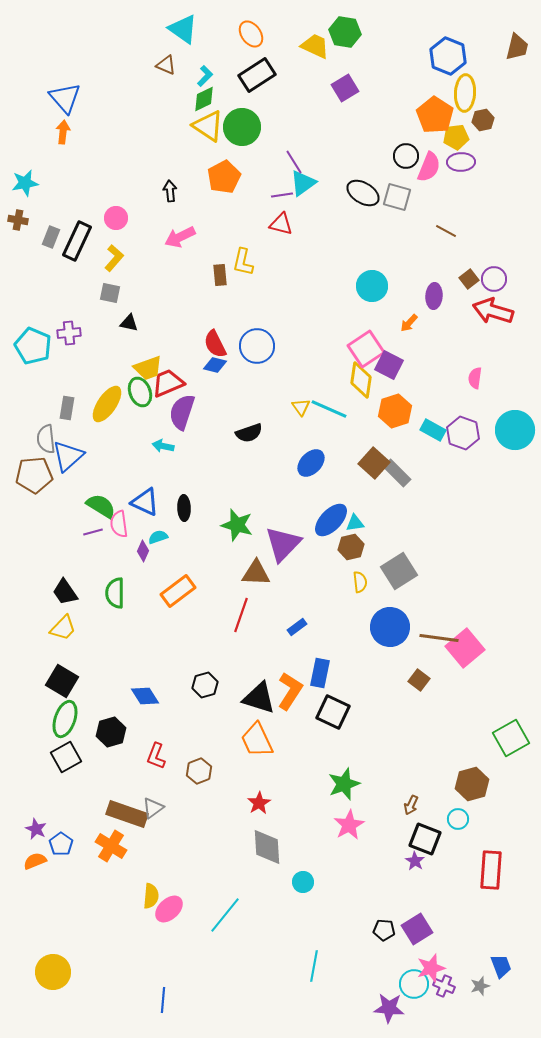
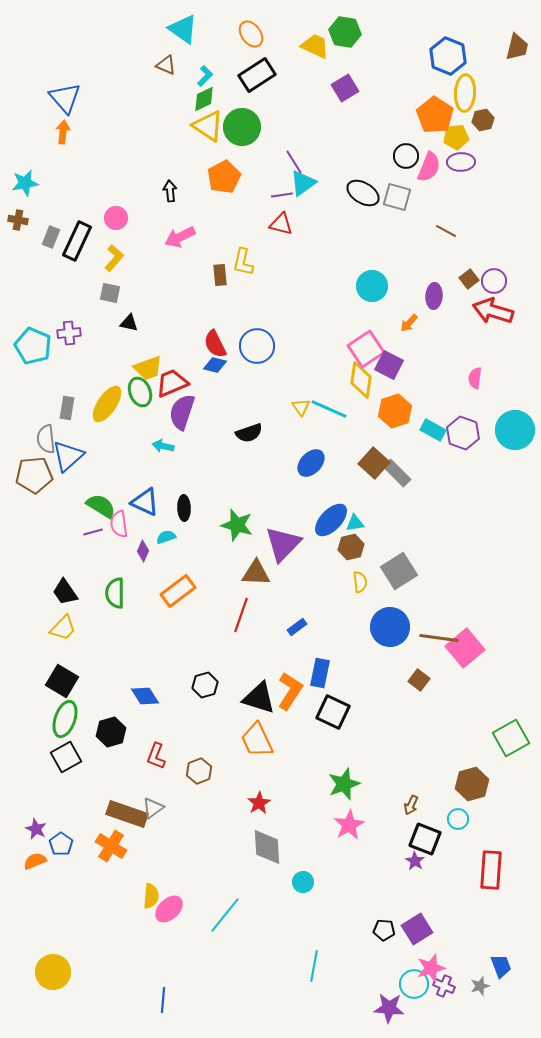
purple circle at (494, 279): moved 2 px down
red trapezoid at (168, 383): moved 4 px right
cyan semicircle at (158, 537): moved 8 px right
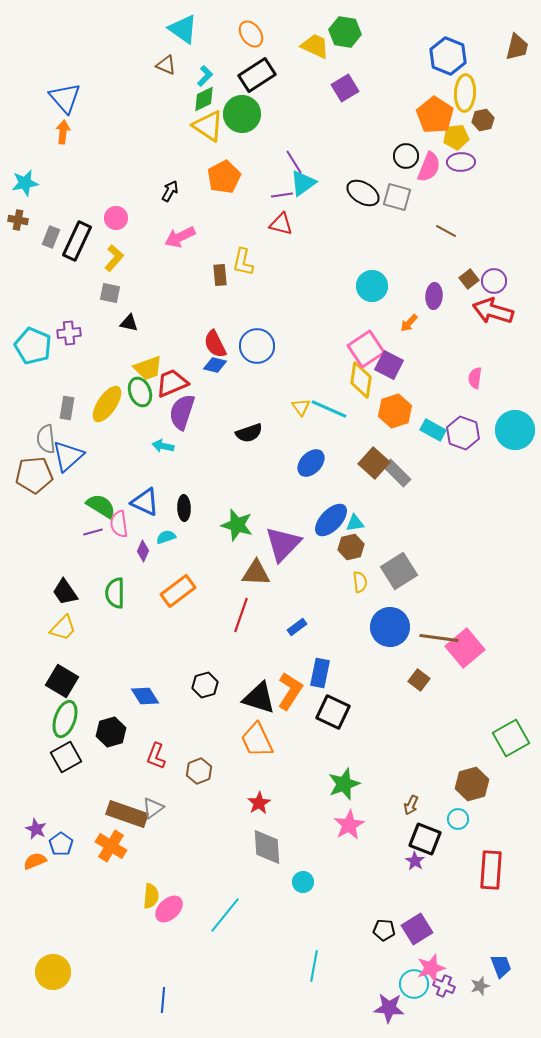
green circle at (242, 127): moved 13 px up
black arrow at (170, 191): rotated 35 degrees clockwise
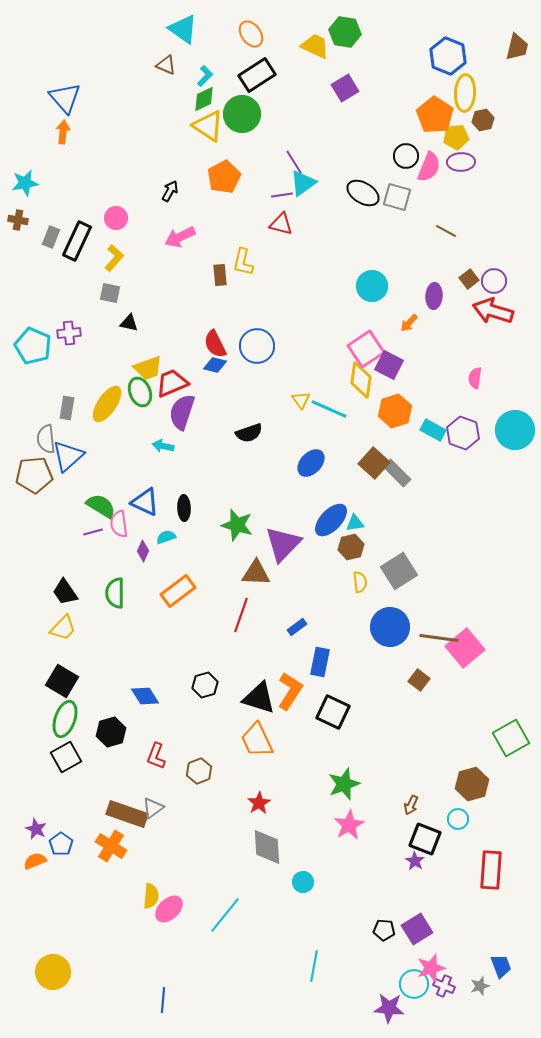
yellow triangle at (301, 407): moved 7 px up
blue rectangle at (320, 673): moved 11 px up
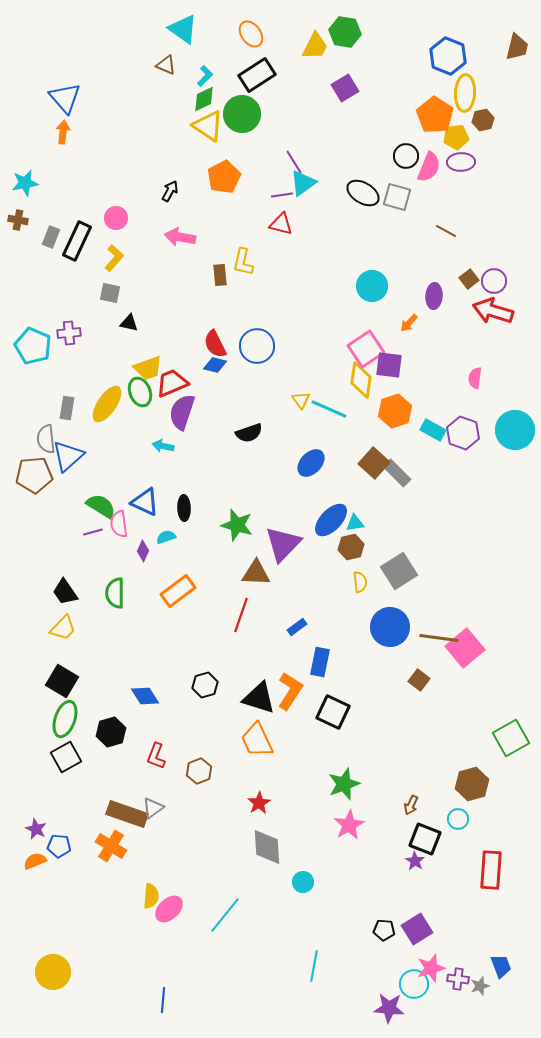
yellow trapezoid at (315, 46): rotated 92 degrees clockwise
pink arrow at (180, 237): rotated 36 degrees clockwise
purple square at (389, 365): rotated 20 degrees counterclockwise
blue pentagon at (61, 844): moved 2 px left, 2 px down; rotated 30 degrees counterclockwise
purple cross at (444, 986): moved 14 px right, 7 px up; rotated 15 degrees counterclockwise
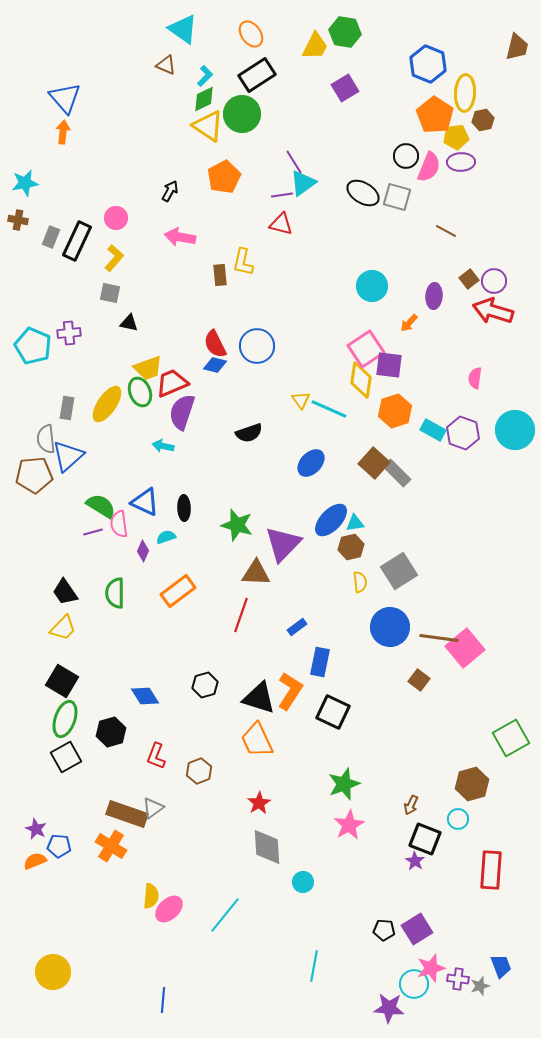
blue hexagon at (448, 56): moved 20 px left, 8 px down
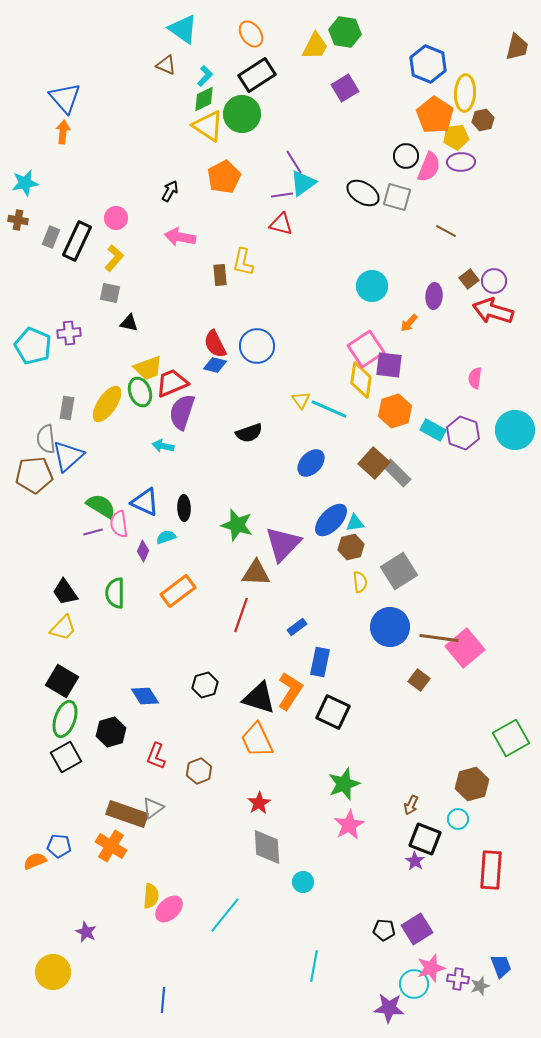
purple star at (36, 829): moved 50 px right, 103 px down
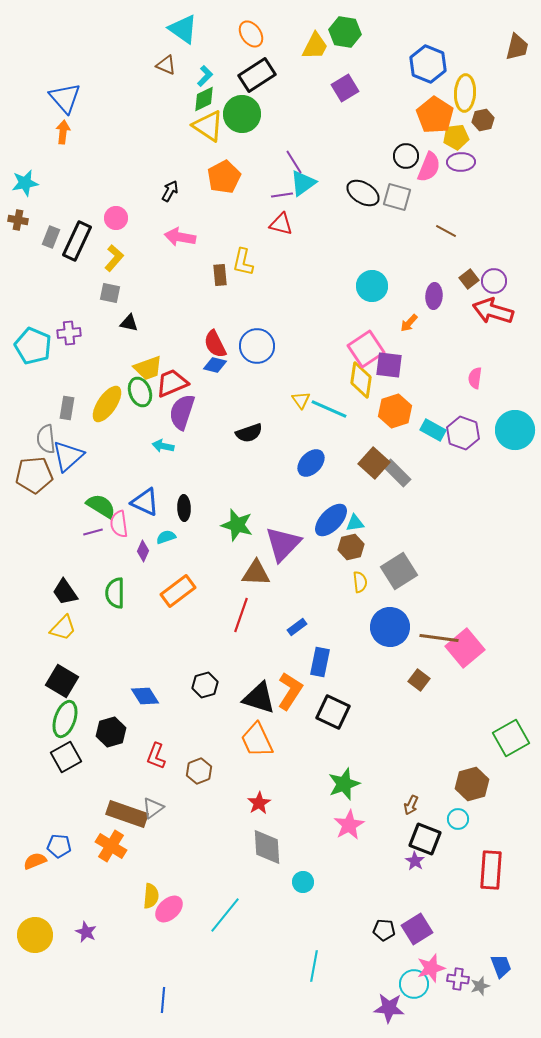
yellow circle at (53, 972): moved 18 px left, 37 px up
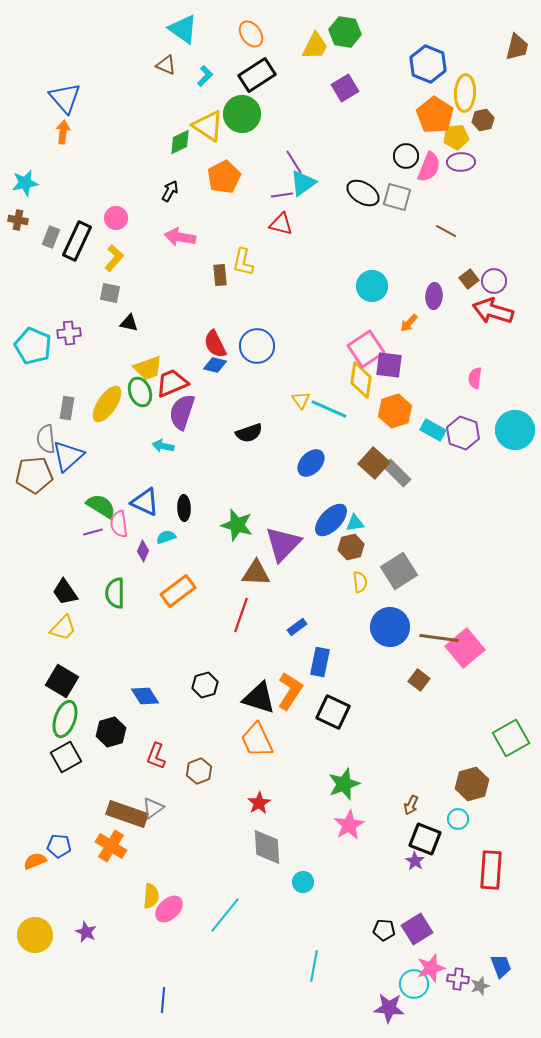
green diamond at (204, 99): moved 24 px left, 43 px down
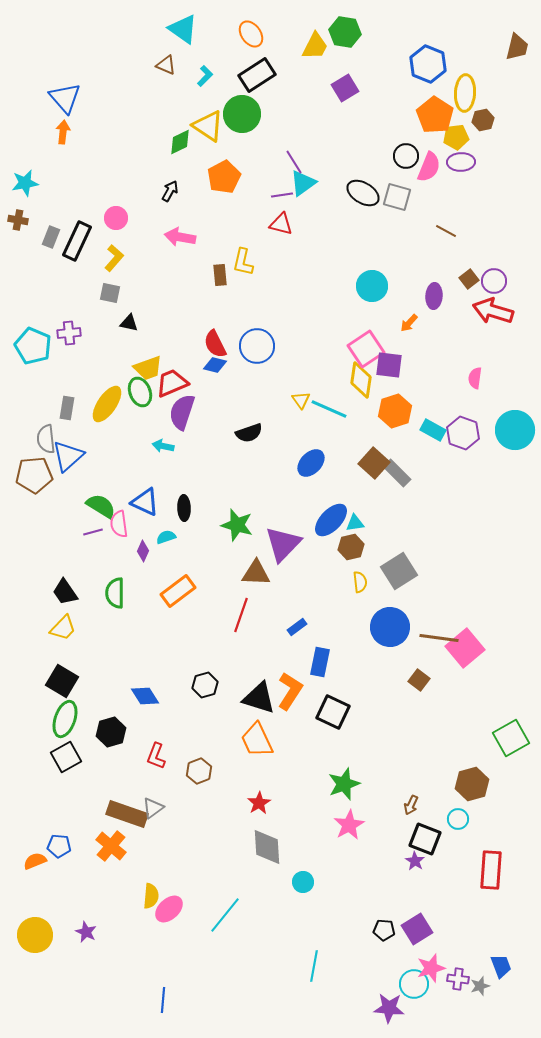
orange cross at (111, 846): rotated 8 degrees clockwise
